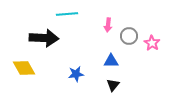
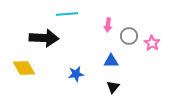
black triangle: moved 2 px down
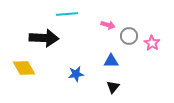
pink arrow: rotated 80 degrees counterclockwise
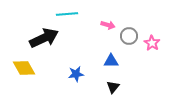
black arrow: rotated 28 degrees counterclockwise
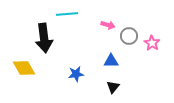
black arrow: rotated 108 degrees clockwise
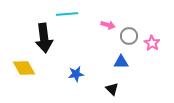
blue triangle: moved 10 px right, 1 px down
black triangle: moved 1 px left, 2 px down; rotated 24 degrees counterclockwise
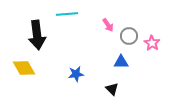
pink arrow: rotated 40 degrees clockwise
black arrow: moved 7 px left, 3 px up
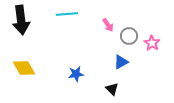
black arrow: moved 16 px left, 15 px up
blue triangle: rotated 28 degrees counterclockwise
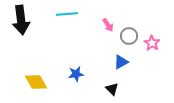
yellow diamond: moved 12 px right, 14 px down
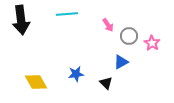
black triangle: moved 6 px left, 6 px up
